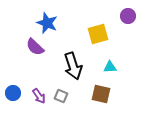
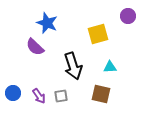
gray square: rotated 32 degrees counterclockwise
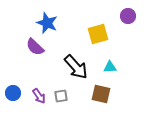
black arrow: moved 3 px right, 1 px down; rotated 24 degrees counterclockwise
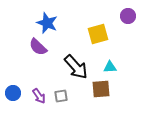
purple semicircle: moved 3 px right
brown square: moved 5 px up; rotated 18 degrees counterclockwise
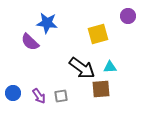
blue star: rotated 15 degrees counterclockwise
purple semicircle: moved 8 px left, 5 px up
black arrow: moved 6 px right, 1 px down; rotated 12 degrees counterclockwise
